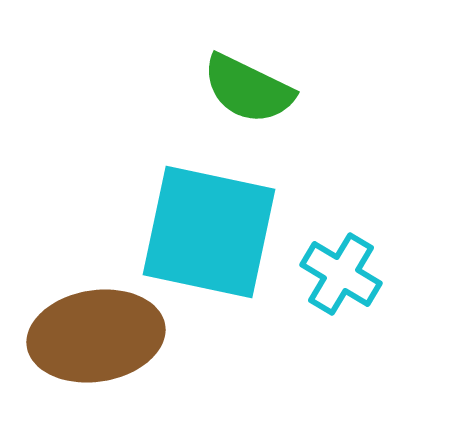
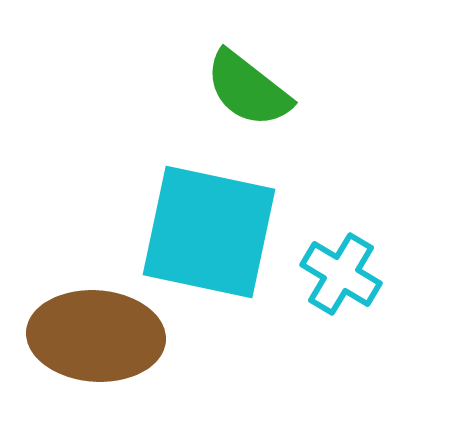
green semicircle: rotated 12 degrees clockwise
brown ellipse: rotated 13 degrees clockwise
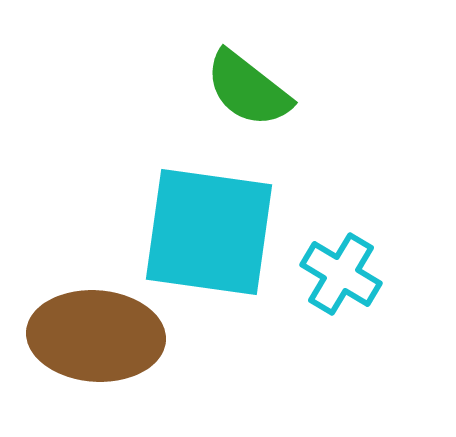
cyan square: rotated 4 degrees counterclockwise
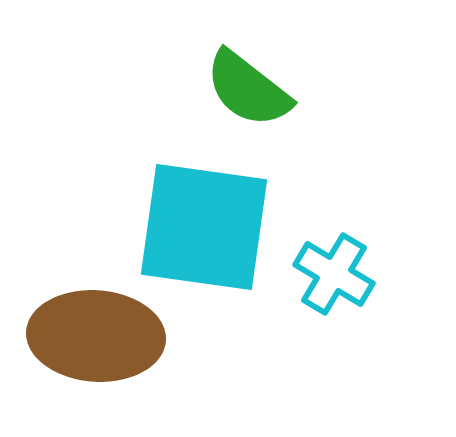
cyan square: moved 5 px left, 5 px up
cyan cross: moved 7 px left
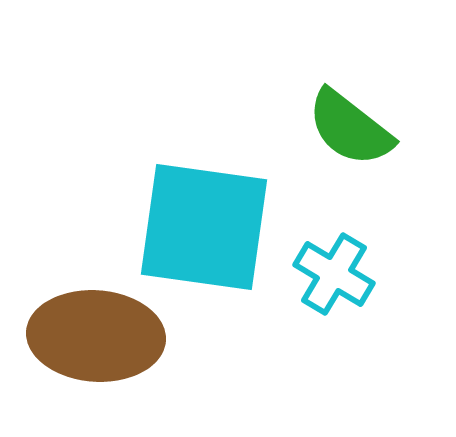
green semicircle: moved 102 px right, 39 px down
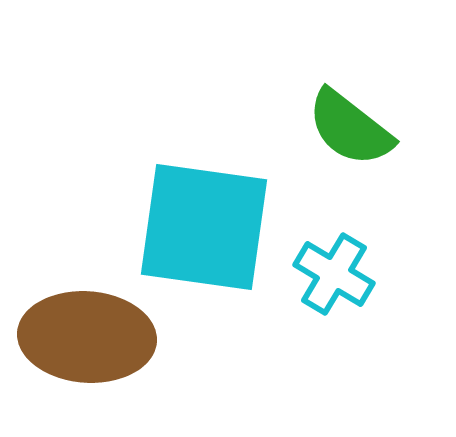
brown ellipse: moved 9 px left, 1 px down
